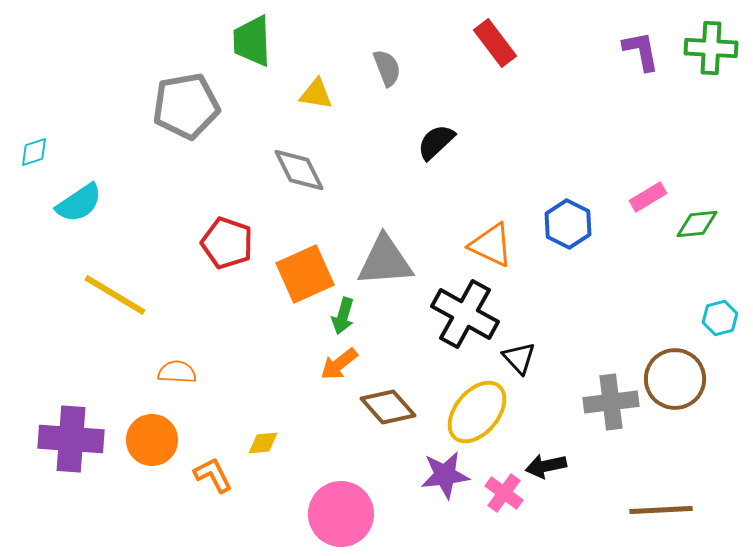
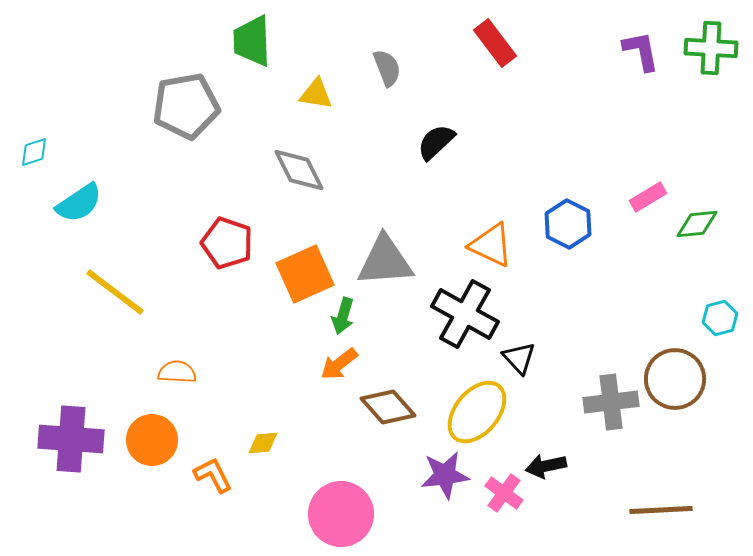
yellow line: moved 3 px up; rotated 6 degrees clockwise
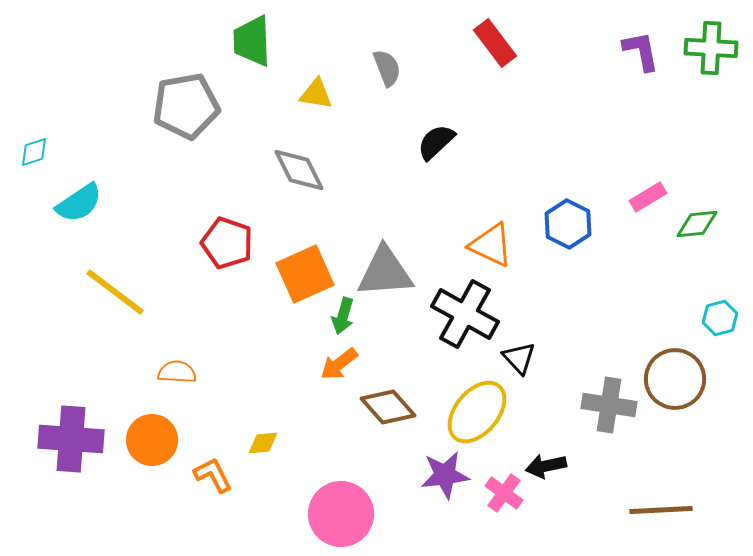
gray triangle: moved 11 px down
gray cross: moved 2 px left, 3 px down; rotated 16 degrees clockwise
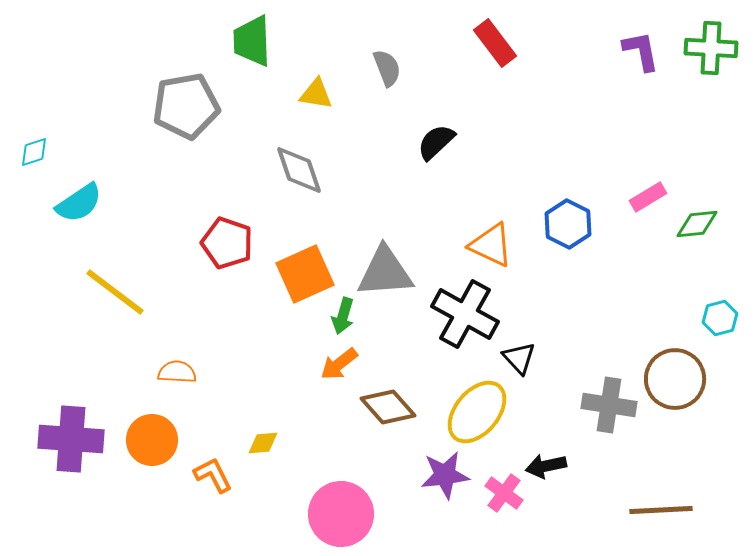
gray diamond: rotated 8 degrees clockwise
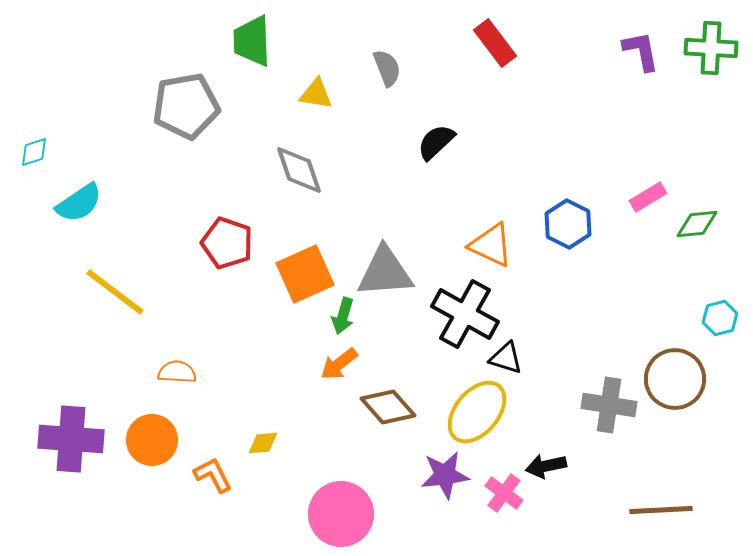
black triangle: moved 13 px left; rotated 30 degrees counterclockwise
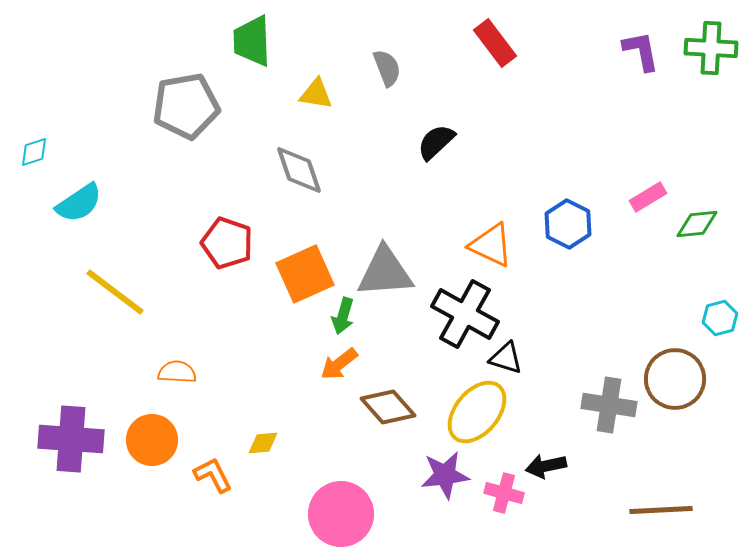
pink cross: rotated 21 degrees counterclockwise
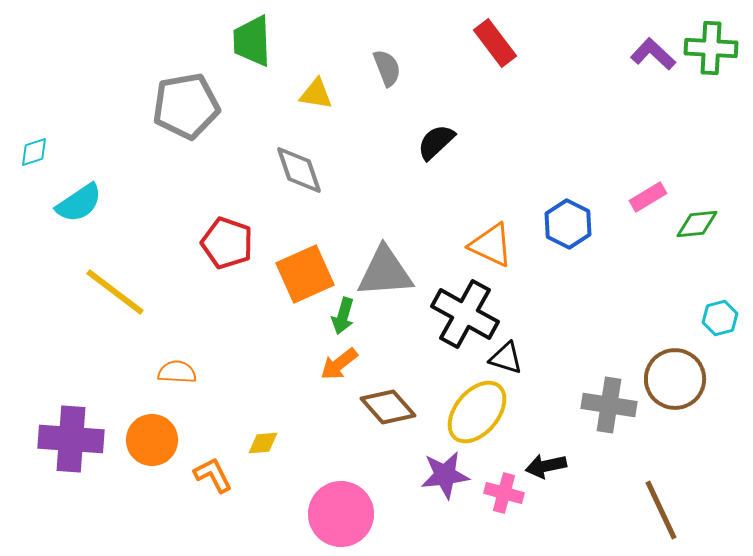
purple L-shape: moved 12 px right, 3 px down; rotated 36 degrees counterclockwise
brown line: rotated 68 degrees clockwise
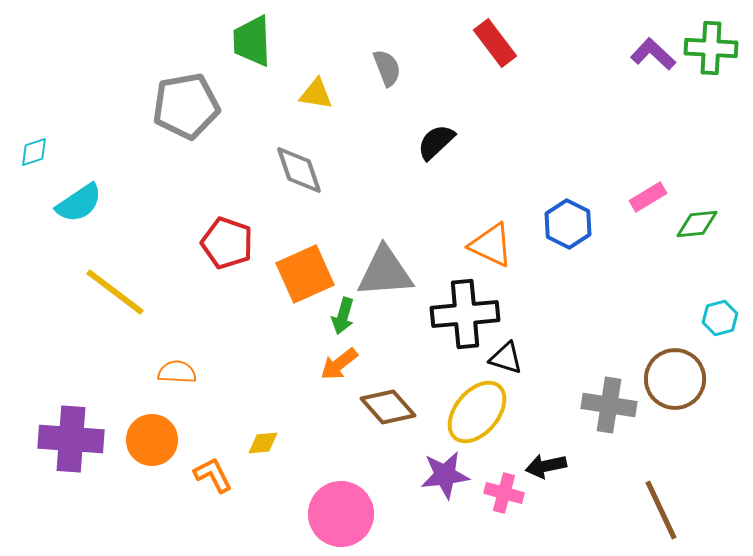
black cross: rotated 34 degrees counterclockwise
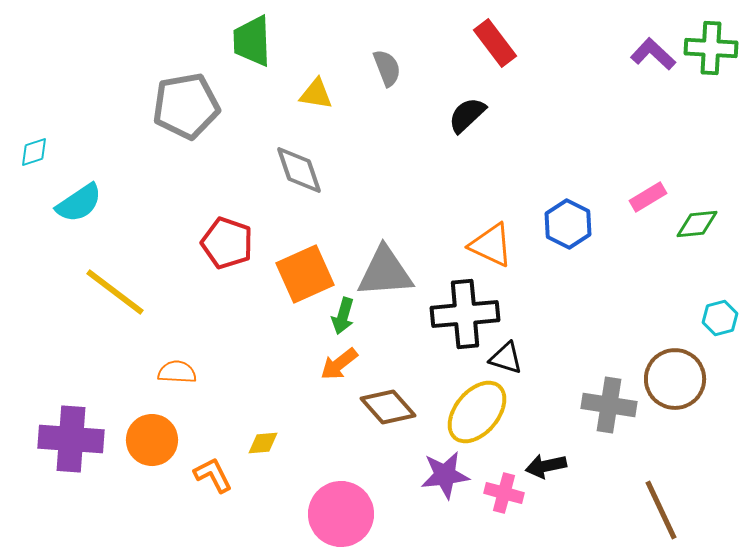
black semicircle: moved 31 px right, 27 px up
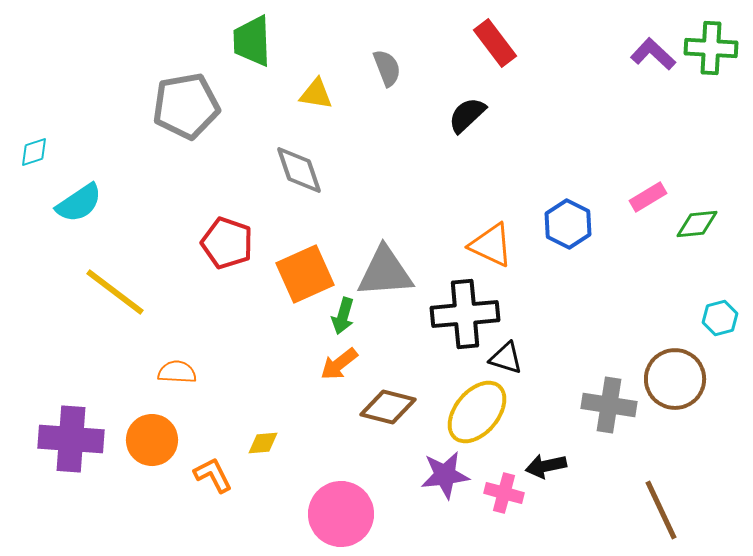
brown diamond: rotated 34 degrees counterclockwise
